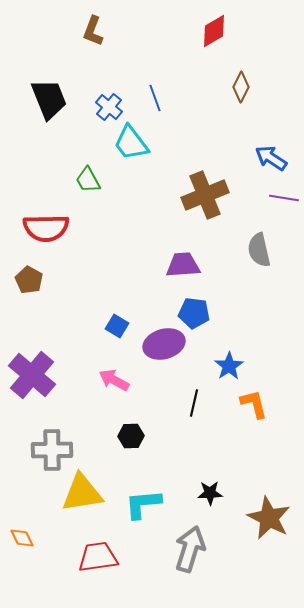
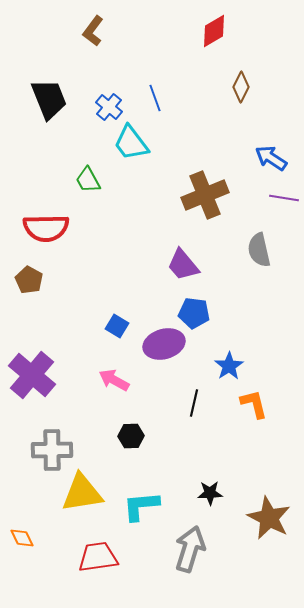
brown L-shape: rotated 16 degrees clockwise
purple trapezoid: rotated 126 degrees counterclockwise
cyan L-shape: moved 2 px left, 2 px down
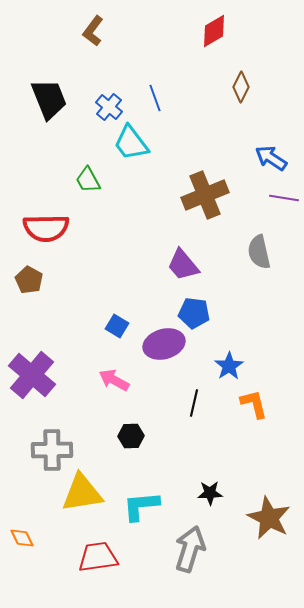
gray semicircle: moved 2 px down
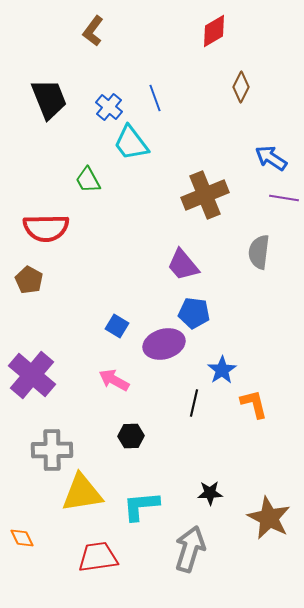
gray semicircle: rotated 20 degrees clockwise
blue star: moved 7 px left, 4 px down
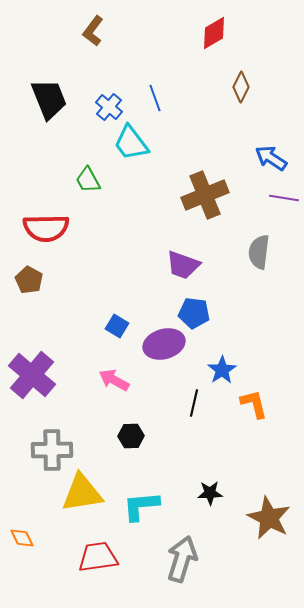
red diamond: moved 2 px down
purple trapezoid: rotated 30 degrees counterclockwise
gray arrow: moved 8 px left, 10 px down
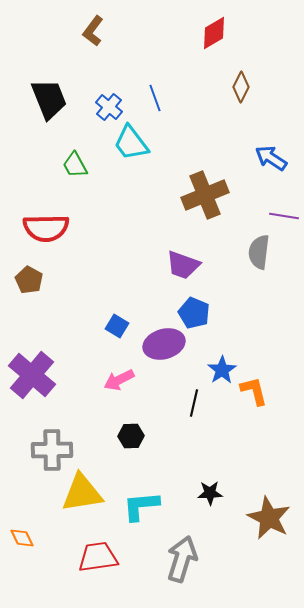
green trapezoid: moved 13 px left, 15 px up
purple line: moved 18 px down
blue pentagon: rotated 16 degrees clockwise
pink arrow: moved 5 px right; rotated 56 degrees counterclockwise
orange L-shape: moved 13 px up
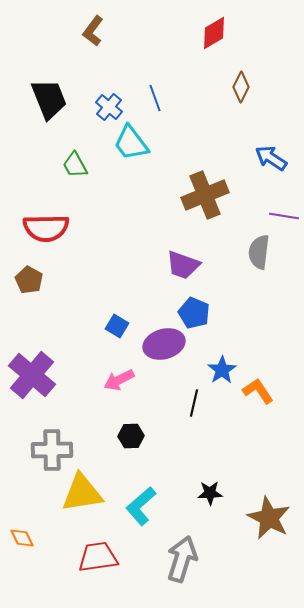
orange L-shape: moved 4 px right; rotated 20 degrees counterclockwise
cyan L-shape: rotated 36 degrees counterclockwise
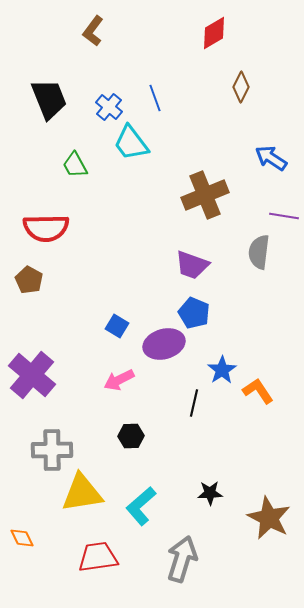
purple trapezoid: moved 9 px right
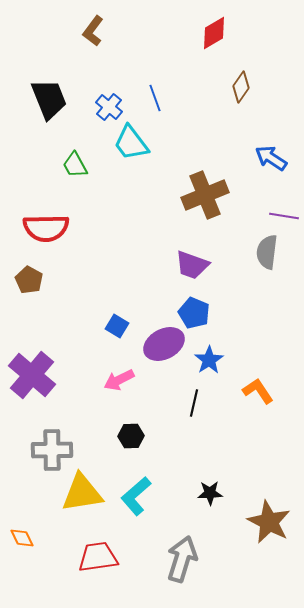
brown diamond: rotated 8 degrees clockwise
gray semicircle: moved 8 px right
purple ellipse: rotated 12 degrees counterclockwise
blue star: moved 13 px left, 10 px up
cyan L-shape: moved 5 px left, 10 px up
brown star: moved 4 px down
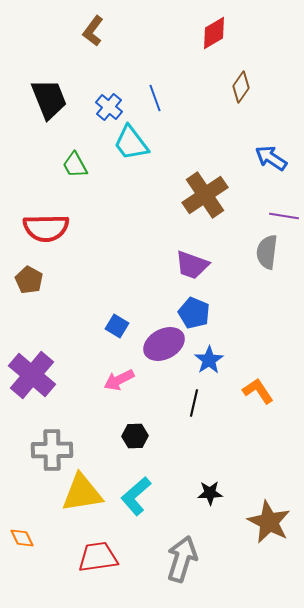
brown cross: rotated 12 degrees counterclockwise
black hexagon: moved 4 px right
